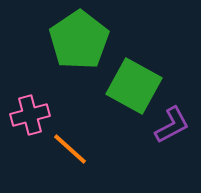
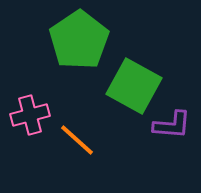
purple L-shape: rotated 33 degrees clockwise
orange line: moved 7 px right, 9 px up
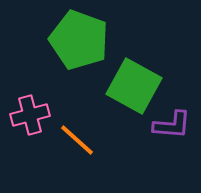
green pentagon: rotated 18 degrees counterclockwise
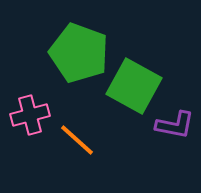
green pentagon: moved 13 px down
purple L-shape: moved 3 px right; rotated 6 degrees clockwise
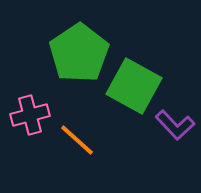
green pentagon: rotated 18 degrees clockwise
purple L-shape: rotated 36 degrees clockwise
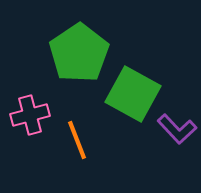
green square: moved 1 px left, 8 px down
purple L-shape: moved 2 px right, 4 px down
orange line: rotated 27 degrees clockwise
